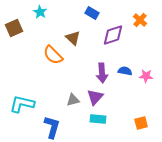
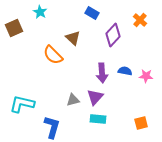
purple diamond: rotated 30 degrees counterclockwise
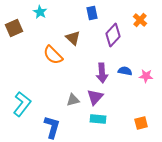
blue rectangle: rotated 48 degrees clockwise
cyan L-shape: rotated 115 degrees clockwise
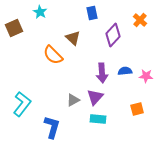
blue semicircle: rotated 16 degrees counterclockwise
gray triangle: rotated 16 degrees counterclockwise
orange square: moved 4 px left, 14 px up
